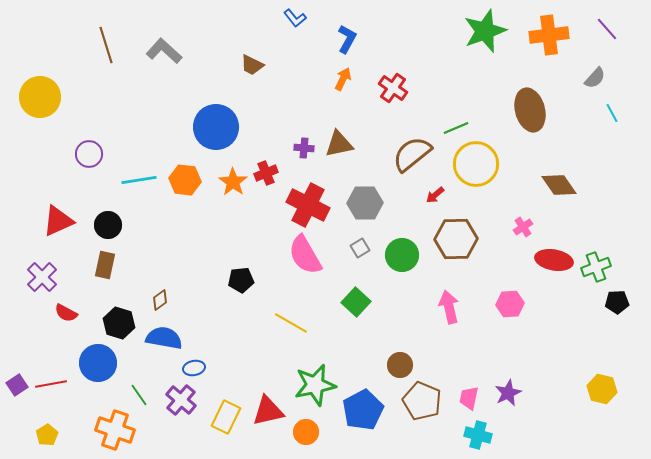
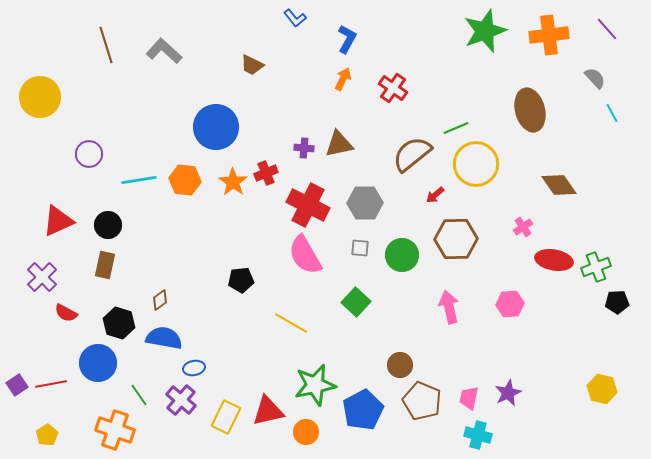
gray semicircle at (595, 78): rotated 85 degrees counterclockwise
gray square at (360, 248): rotated 36 degrees clockwise
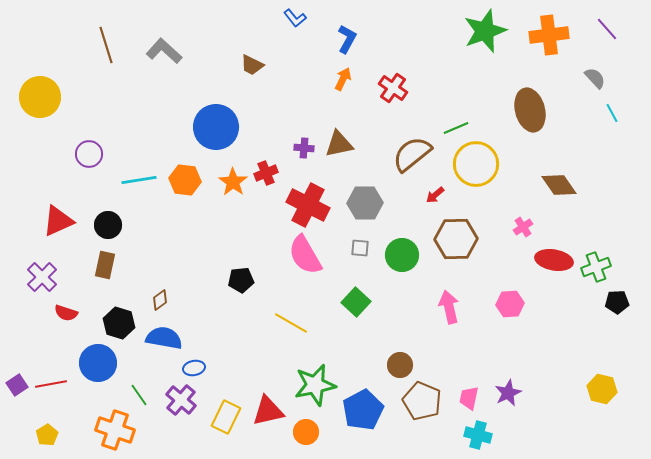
red semicircle at (66, 313): rotated 10 degrees counterclockwise
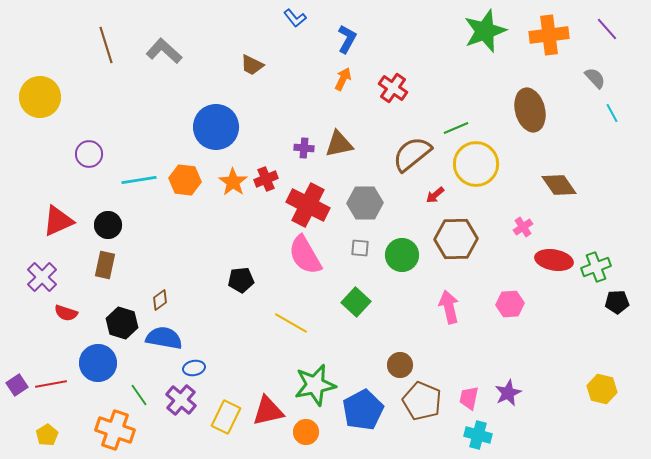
red cross at (266, 173): moved 6 px down
black hexagon at (119, 323): moved 3 px right
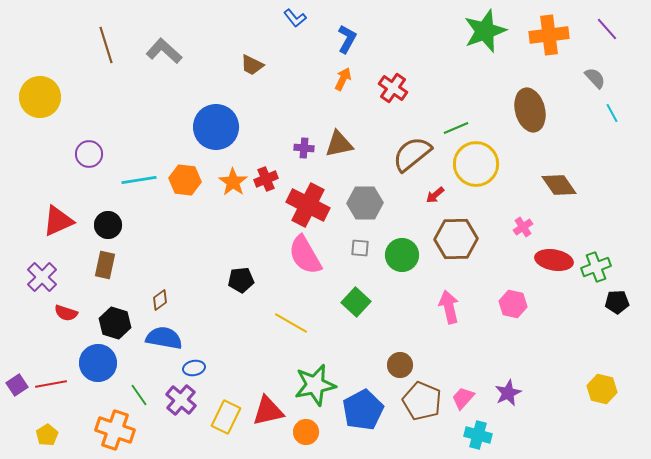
pink hexagon at (510, 304): moved 3 px right; rotated 16 degrees clockwise
black hexagon at (122, 323): moved 7 px left
pink trapezoid at (469, 398): moved 6 px left; rotated 30 degrees clockwise
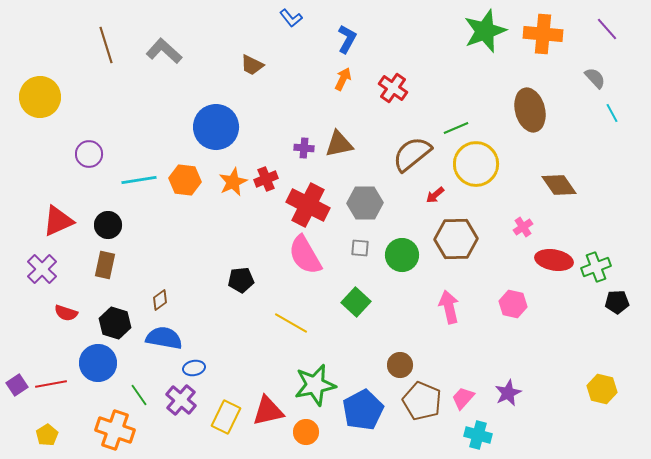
blue L-shape at (295, 18): moved 4 px left
orange cross at (549, 35): moved 6 px left, 1 px up; rotated 12 degrees clockwise
orange star at (233, 182): rotated 12 degrees clockwise
purple cross at (42, 277): moved 8 px up
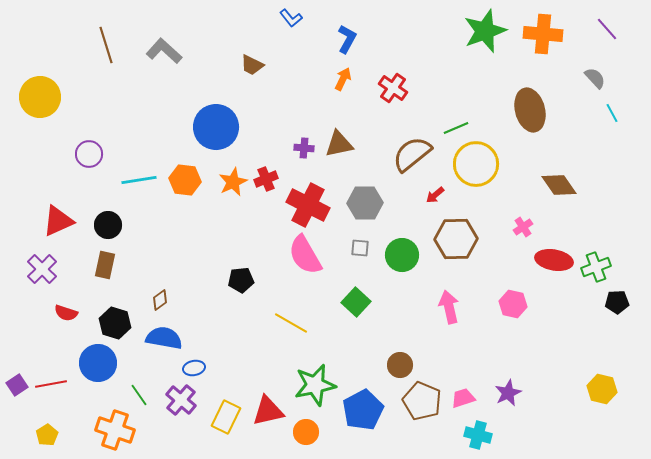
pink trapezoid at (463, 398): rotated 30 degrees clockwise
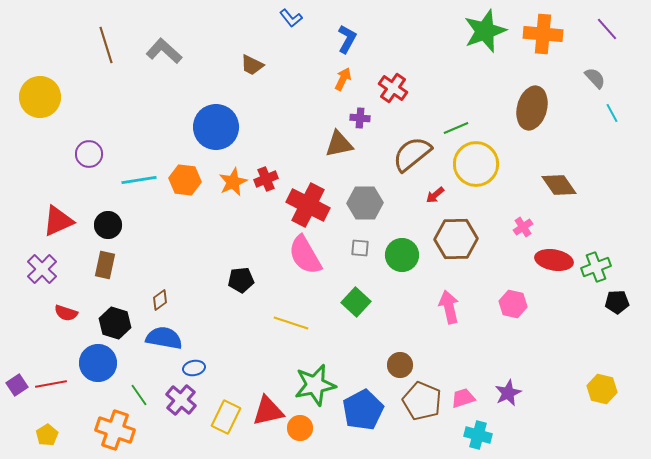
brown ellipse at (530, 110): moved 2 px right, 2 px up; rotated 30 degrees clockwise
purple cross at (304, 148): moved 56 px right, 30 px up
yellow line at (291, 323): rotated 12 degrees counterclockwise
orange circle at (306, 432): moved 6 px left, 4 px up
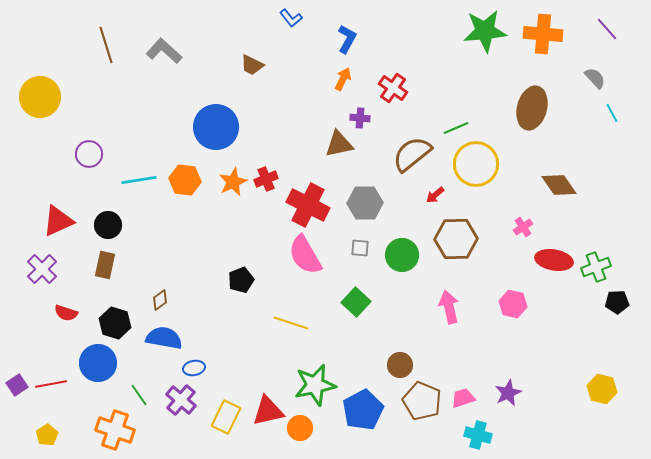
green star at (485, 31): rotated 15 degrees clockwise
black pentagon at (241, 280): rotated 15 degrees counterclockwise
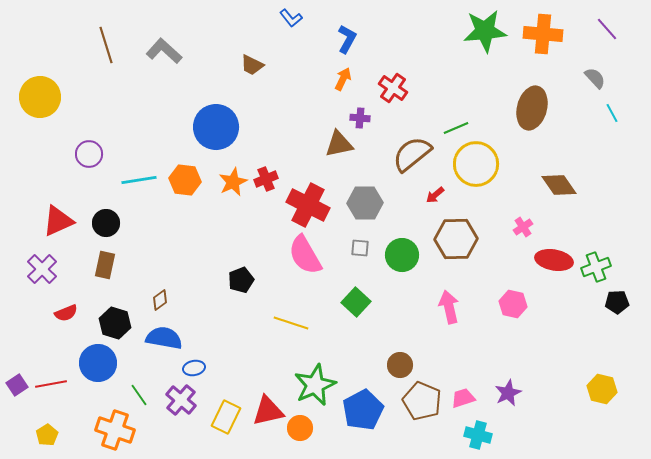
black circle at (108, 225): moved 2 px left, 2 px up
red semicircle at (66, 313): rotated 40 degrees counterclockwise
green star at (315, 385): rotated 12 degrees counterclockwise
